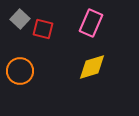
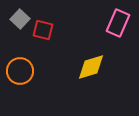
pink rectangle: moved 27 px right
red square: moved 1 px down
yellow diamond: moved 1 px left
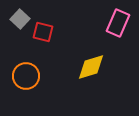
red square: moved 2 px down
orange circle: moved 6 px right, 5 px down
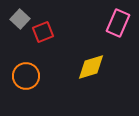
red square: rotated 35 degrees counterclockwise
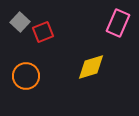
gray square: moved 3 px down
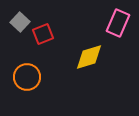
red square: moved 2 px down
yellow diamond: moved 2 px left, 10 px up
orange circle: moved 1 px right, 1 px down
